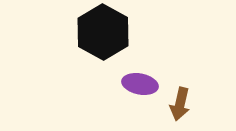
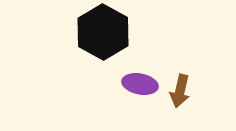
brown arrow: moved 13 px up
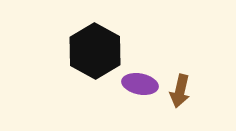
black hexagon: moved 8 px left, 19 px down
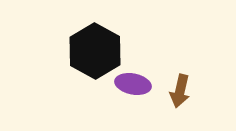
purple ellipse: moved 7 px left
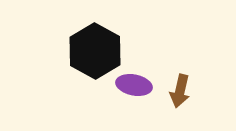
purple ellipse: moved 1 px right, 1 px down
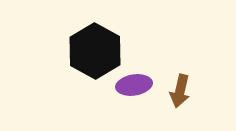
purple ellipse: rotated 20 degrees counterclockwise
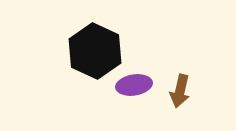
black hexagon: rotated 4 degrees counterclockwise
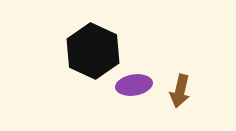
black hexagon: moved 2 px left
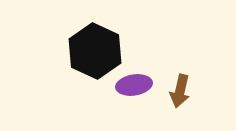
black hexagon: moved 2 px right
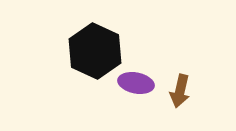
purple ellipse: moved 2 px right, 2 px up; rotated 20 degrees clockwise
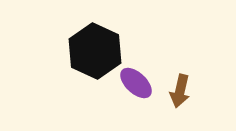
purple ellipse: rotated 32 degrees clockwise
